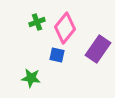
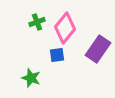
blue square: rotated 21 degrees counterclockwise
green star: rotated 12 degrees clockwise
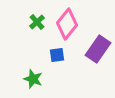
green cross: rotated 21 degrees counterclockwise
pink diamond: moved 2 px right, 4 px up
green star: moved 2 px right, 1 px down
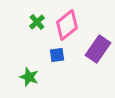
pink diamond: moved 1 px down; rotated 12 degrees clockwise
green star: moved 4 px left, 2 px up
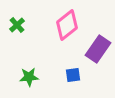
green cross: moved 20 px left, 3 px down
blue square: moved 16 px right, 20 px down
green star: rotated 24 degrees counterclockwise
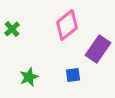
green cross: moved 5 px left, 4 px down
green star: rotated 18 degrees counterclockwise
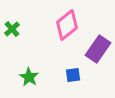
green star: rotated 18 degrees counterclockwise
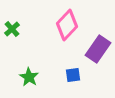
pink diamond: rotated 8 degrees counterclockwise
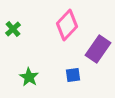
green cross: moved 1 px right
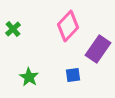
pink diamond: moved 1 px right, 1 px down
